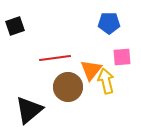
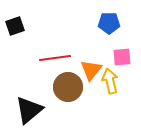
yellow arrow: moved 4 px right
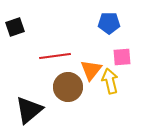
black square: moved 1 px down
red line: moved 2 px up
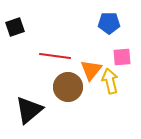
red line: rotated 16 degrees clockwise
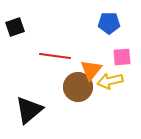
yellow arrow: rotated 90 degrees counterclockwise
brown circle: moved 10 px right
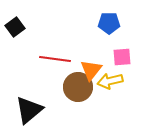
black square: rotated 18 degrees counterclockwise
red line: moved 3 px down
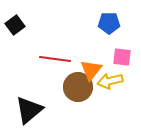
black square: moved 2 px up
pink square: rotated 12 degrees clockwise
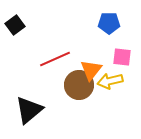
red line: rotated 32 degrees counterclockwise
brown circle: moved 1 px right, 2 px up
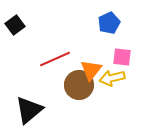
blue pentagon: rotated 25 degrees counterclockwise
yellow arrow: moved 2 px right, 3 px up
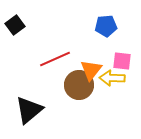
blue pentagon: moved 3 px left, 3 px down; rotated 20 degrees clockwise
pink square: moved 4 px down
yellow arrow: rotated 15 degrees clockwise
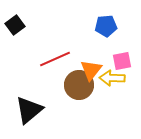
pink square: rotated 18 degrees counterclockwise
